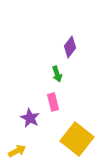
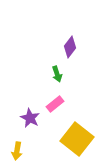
pink rectangle: moved 2 px right, 2 px down; rotated 66 degrees clockwise
yellow arrow: rotated 126 degrees clockwise
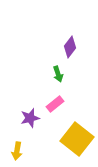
green arrow: moved 1 px right
purple star: rotated 30 degrees clockwise
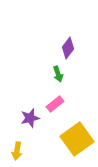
purple diamond: moved 2 px left, 1 px down
yellow square: rotated 16 degrees clockwise
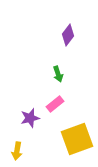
purple diamond: moved 13 px up
yellow square: rotated 16 degrees clockwise
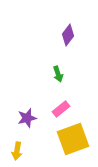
pink rectangle: moved 6 px right, 5 px down
purple star: moved 3 px left
yellow square: moved 4 px left
